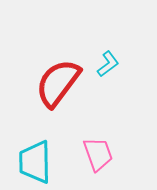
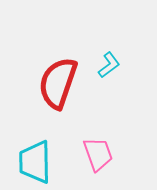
cyan L-shape: moved 1 px right, 1 px down
red semicircle: rotated 18 degrees counterclockwise
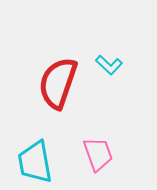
cyan L-shape: rotated 80 degrees clockwise
cyan trapezoid: rotated 9 degrees counterclockwise
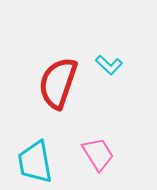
pink trapezoid: rotated 12 degrees counterclockwise
